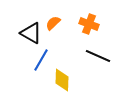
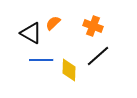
orange cross: moved 4 px right, 2 px down
black line: rotated 65 degrees counterclockwise
blue line: rotated 60 degrees clockwise
yellow diamond: moved 7 px right, 10 px up
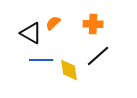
orange cross: moved 2 px up; rotated 18 degrees counterclockwise
yellow diamond: rotated 10 degrees counterclockwise
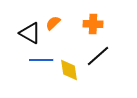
black triangle: moved 1 px left
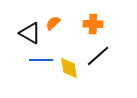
yellow diamond: moved 2 px up
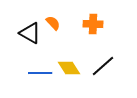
orange semicircle: rotated 91 degrees clockwise
black line: moved 5 px right, 10 px down
blue line: moved 1 px left, 13 px down
yellow diamond: rotated 25 degrees counterclockwise
